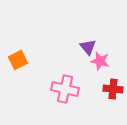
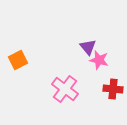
pink star: moved 1 px left, 1 px up
pink cross: rotated 24 degrees clockwise
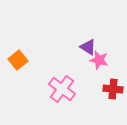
purple triangle: rotated 18 degrees counterclockwise
orange square: rotated 12 degrees counterclockwise
pink cross: moved 3 px left
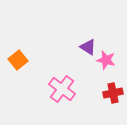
pink star: moved 7 px right
red cross: moved 4 px down; rotated 18 degrees counterclockwise
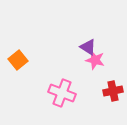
pink star: moved 11 px left
pink cross: moved 4 px down; rotated 16 degrees counterclockwise
red cross: moved 2 px up
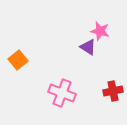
pink star: moved 5 px right, 29 px up
